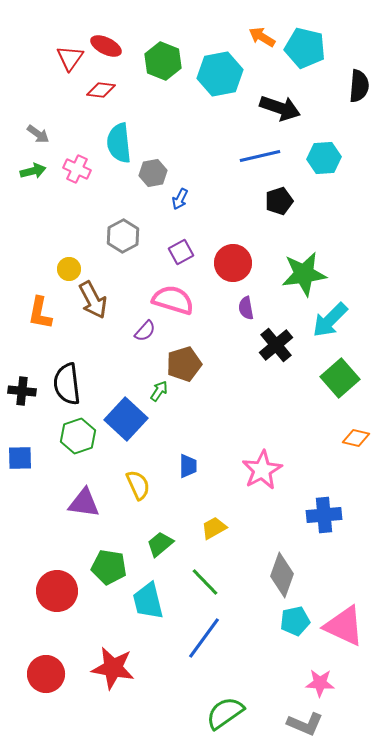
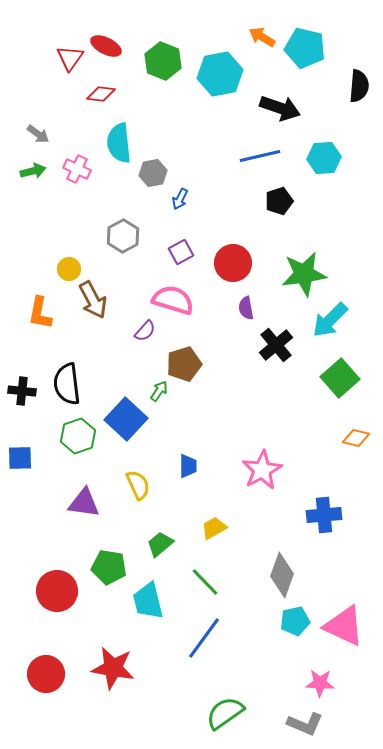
red diamond at (101, 90): moved 4 px down
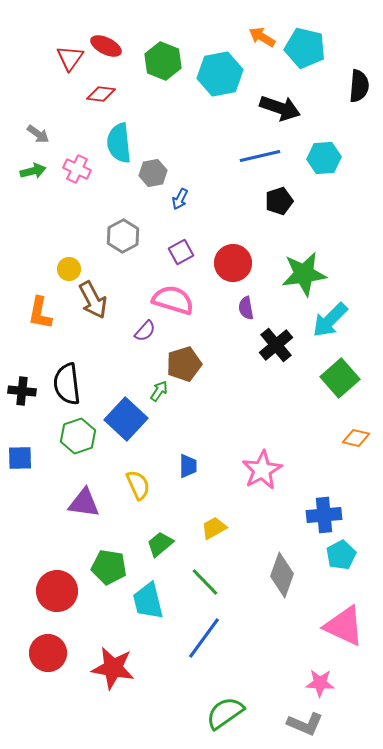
cyan pentagon at (295, 621): moved 46 px right, 66 px up; rotated 16 degrees counterclockwise
red circle at (46, 674): moved 2 px right, 21 px up
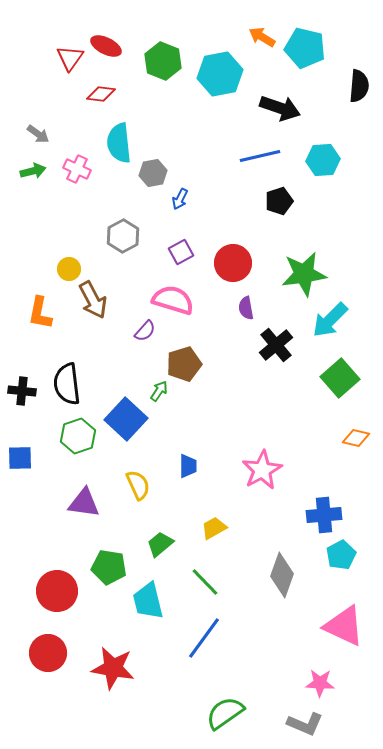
cyan hexagon at (324, 158): moved 1 px left, 2 px down
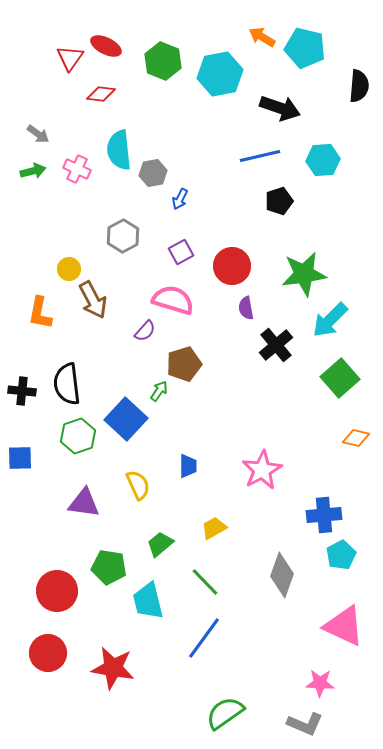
cyan semicircle at (119, 143): moved 7 px down
red circle at (233, 263): moved 1 px left, 3 px down
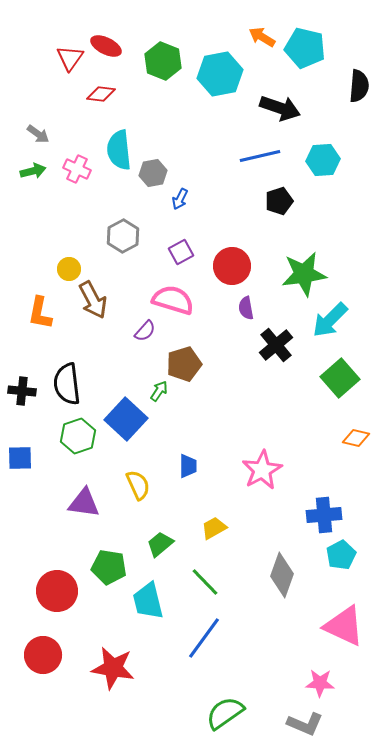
red circle at (48, 653): moved 5 px left, 2 px down
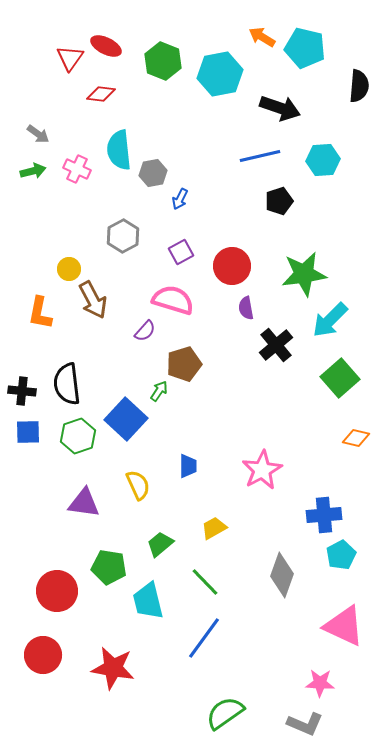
blue square at (20, 458): moved 8 px right, 26 px up
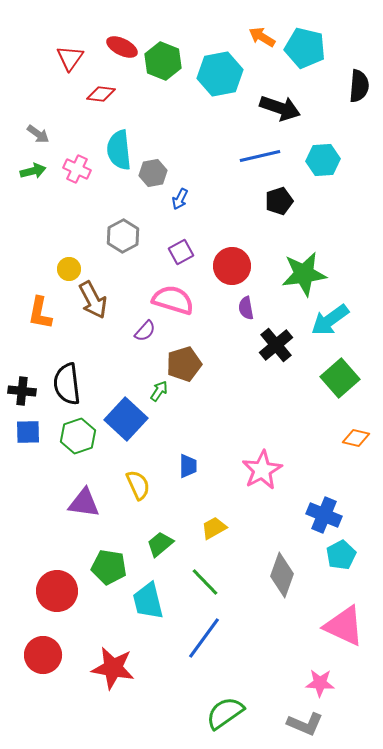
red ellipse at (106, 46): moved 16 px right, 1 px down
cyan arrow at (330, 320): rotated 9 degrees clockwise
blue cross at (324, 515): rotated 28 degrees clockwise
